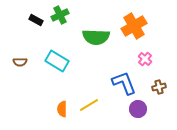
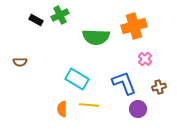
orange cross: rotated 15 degrees clockwise
cyan rectangle: moved 20 px right, 18 px down
yellow line: rotated 36 degrees clockwise
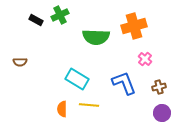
purple circle: moved 24 px right, 4 px down
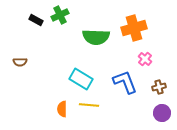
orange cross: moved 2 px down
cyan rectangle: moved 4 px right
blue L-shape: moved 1 px right, 1 px up
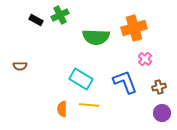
brown semicircle: moved 4 px down
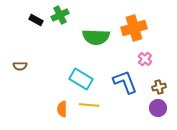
purple circle: moved 4 px left, 5 px up
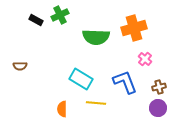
yellow line: moved 7 px right, 2 px up
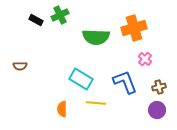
purple circle: moved 1 px left, 2 px down
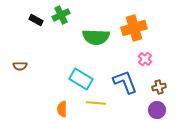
green cross: moved 1 px right
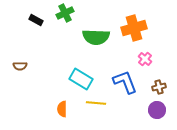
green cross: moved 4 px right, 2 px up
